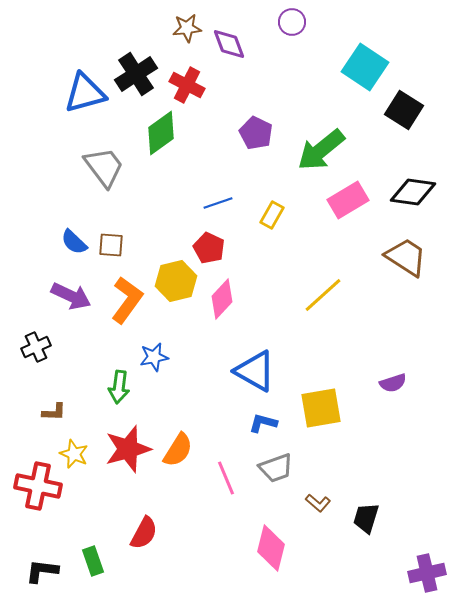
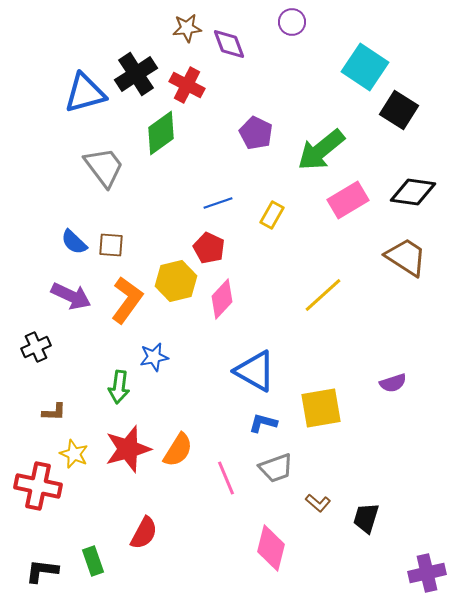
black square at (404, 110): moved 5 px left
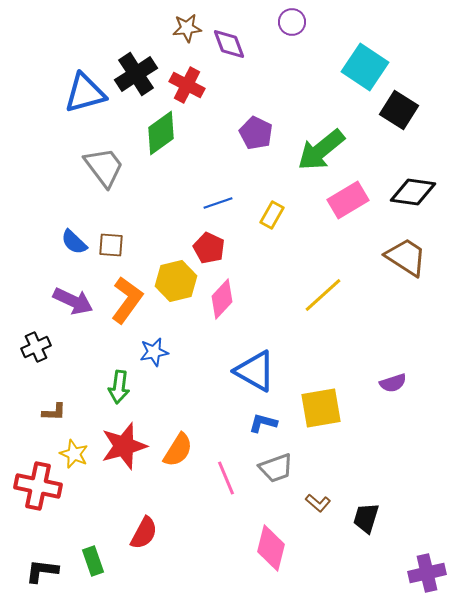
purple arrow at (71, 296): moved 2 px right, 5 px down
blue star at (154, 357): moved 5 px up
red star at (128, 449): moved 4 px left, 3 px up
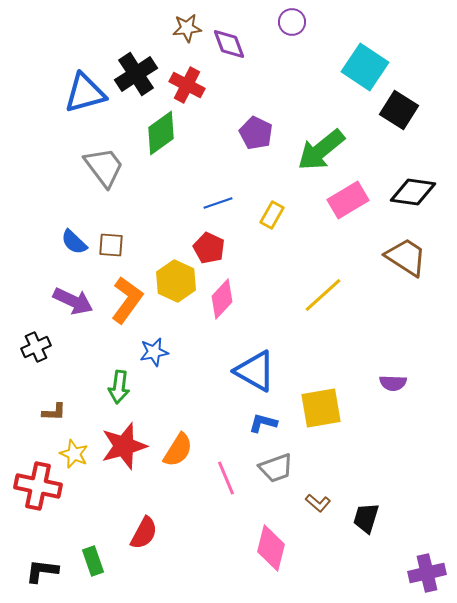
yellow hexagon at (176, 281): rotated 21 degrees counterclockwise
purple semicircle at (393, 383): rotated 20 degrees clockwise
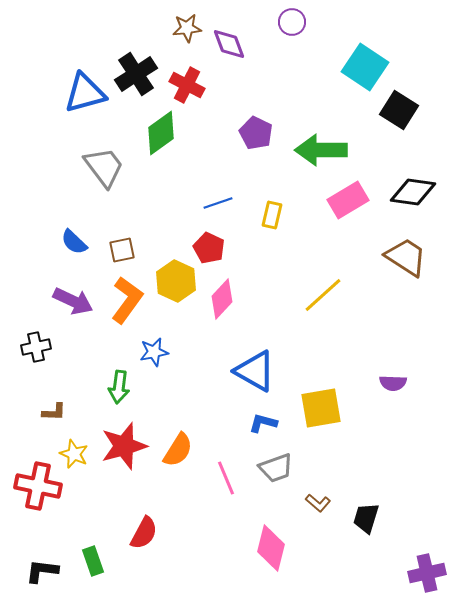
green arrow at (321, 150): rotated 39 degrees clockwise
yellow rectangle at (272, 215): rotated 16 degrees counterclockwise
brown square at (111, 245): moved 11 px right, 5 px down; rotated 16 degrees counterclockwise
black cross at (36, 347): rotated 12 degrees clockwise
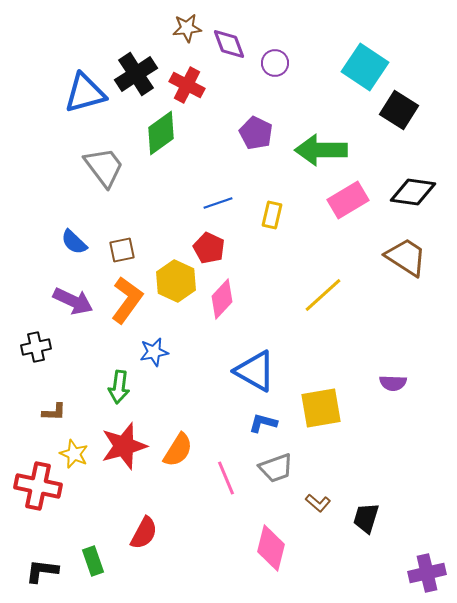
purple circle at (292, 22): moved 17 px left, 41 px down
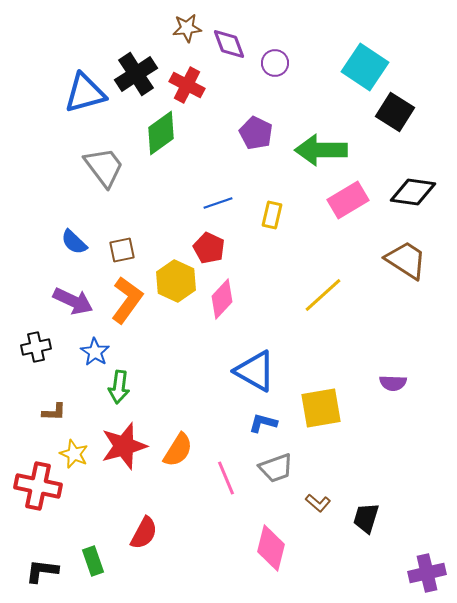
black square at (399, 110): moved 4 px left, 2 px down
brown trapezoid at (406, 257): moved 3 px down
blue star at (154, 352): moved 59 px left; rotated 28 degrees counterclockwise
